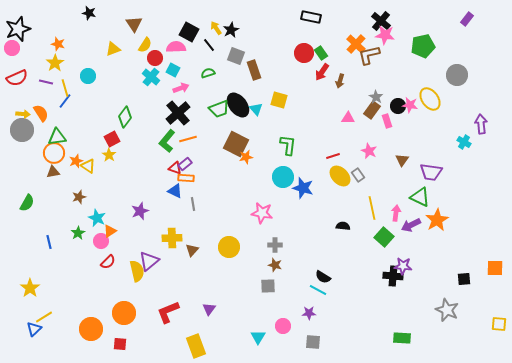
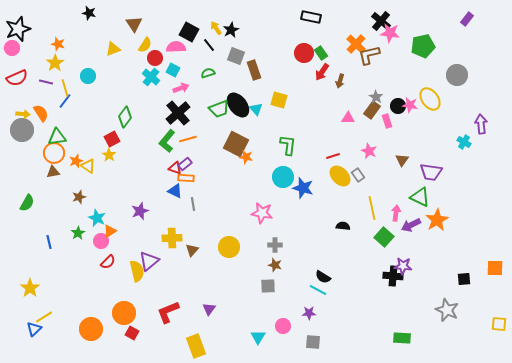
pink star at (385, 35): moved 5 px right, 2 px up
orange star at (246, 157): rotated 24 degrees clockwise
red square at (120, 344): moved 12 px right, 11 px up; rotated 24 degrees clockwise
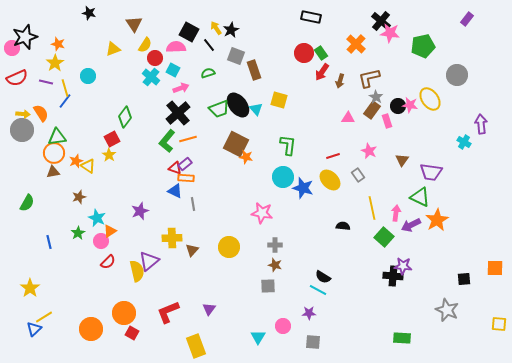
black star at (18, 29): moved 7 px right, 8 px down
brown L-shape at (369, 55): moved 23 px down
yellow ellipse at (340, 176): moved 10 px left, 4 px down
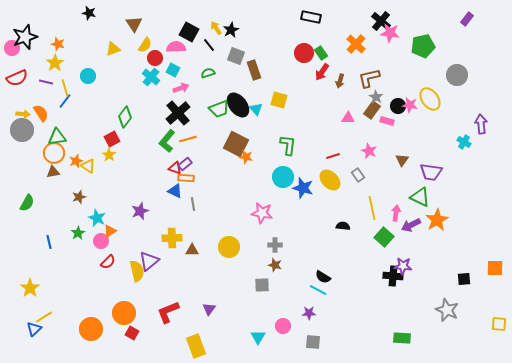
pink rectangle at (387, 121): rotated 56 degrees counterclockwise
brown triangle at (192, 250): rotated 48 degrees clockwise
gray square at (268, 286): moved 6 px left, 1 px up
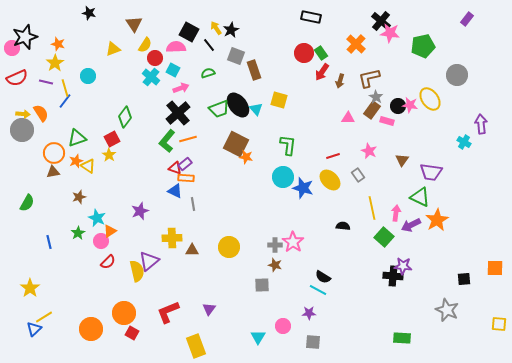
green triangle at (57, 137): moved 20 px right, 1 px down; rotated 12 degrees counterclockwise
pink star at (262, 213): moved 31 px right, 29 px down; rotated 25 degrees clockwise
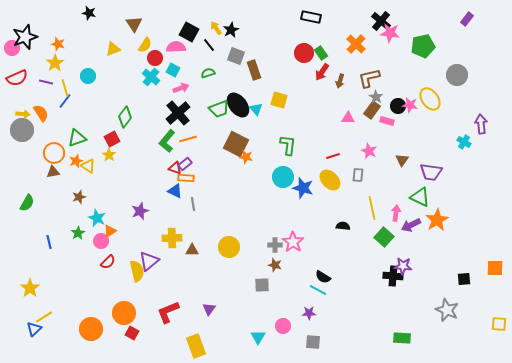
gray rectangle at (358, 175): rotated 40 degrees clockwise
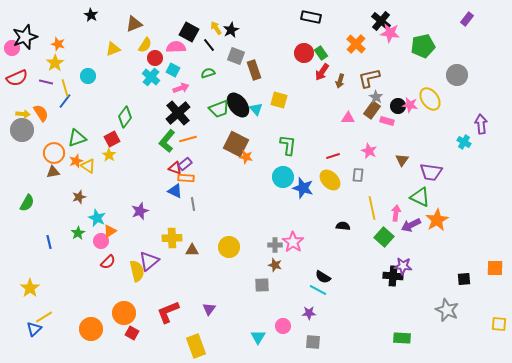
black star at (89, 13): moved 2 px right, 2 px down; rotated 16 degrees clockwise
brown triangle at (134, 24): rotated 42 degrees clockwise
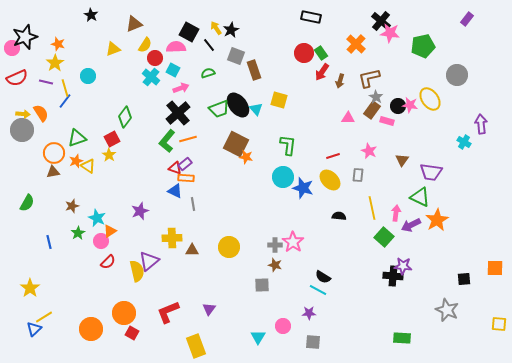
brown star at (79, 197): moved 7 px left, 9 px down
black semicircle at (343, 226): moved 4 px left, 10 px up
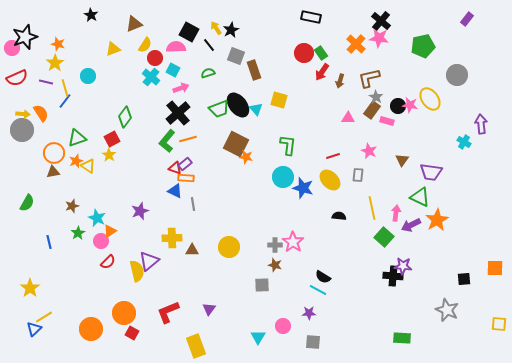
pink star at (390, 33): moved 11 px left, 5 px down
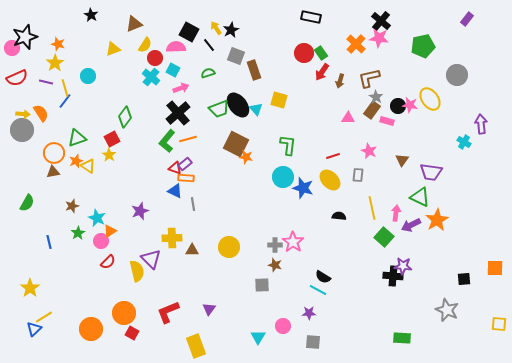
purple triangle at (149, 261): moved 2 px right, 2 px up; rotated 35 degrees counterclockwise
